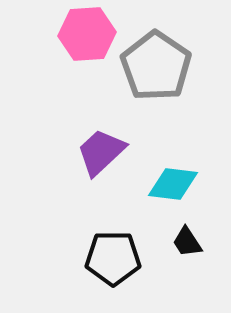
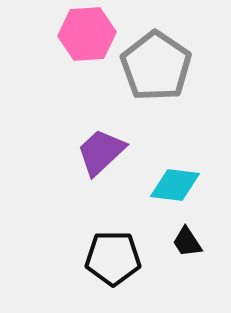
cyan diamond: moved 2 px right, 1 px down
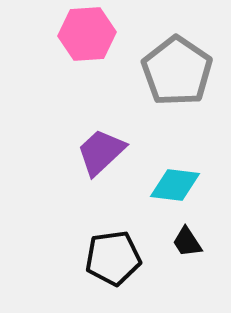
gray pentagon: moved 21 px right, 5 px down
black pentagon: rotated 8 degrees counterclockwise
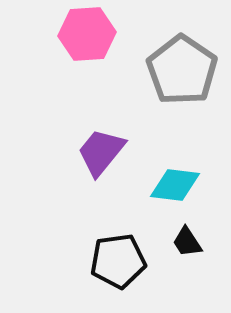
gray pentagon: moved 5 px right, 1 px up
purple trapezoid: rotated 8 degrees counterclockwise
black pentagon: moved 5 px right, 3 px down
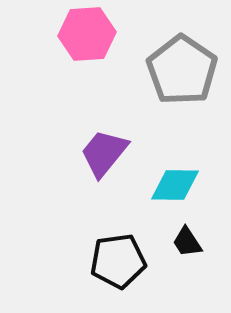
purple trapezoid: moved 3 px right, 1 px down
cyan diamond: rotated 6 degrees counterclockwise
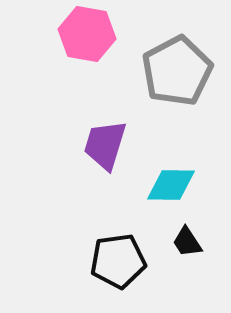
pink hexagon: rotated 14 degrees clockwise
gray pentagon: moved 5 px left, 1 px down; rotated 10 degrees clockwise
purple trapezoid: moved 1 px right, 8 px up; rotated 22 degrees counterclockwise
cyan diamond: moved 4 px left
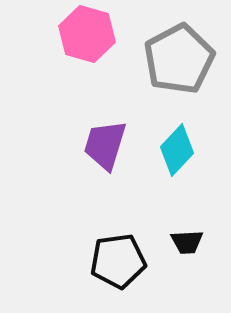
pink hexagon: rotated 6 degrees clockwise
gray pentagon: moved 2 px right, 12 px up
cyan diamond: moved 6 px right, 35 px up; rotated 48 degrees counterclockwise
black trapezoid: rotated 60 degrees counterclockwise
